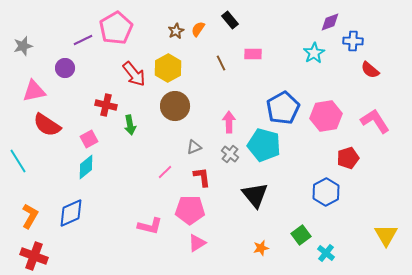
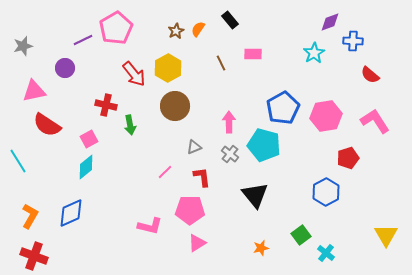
red semicircle at (370, 70): moved 5 px down
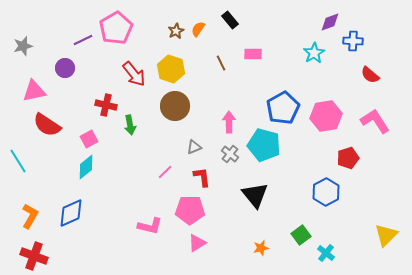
yellow hexagon at (168, 68): moved 3 px right, 1 px down; rotated 12 degrees counterclockwise
yellow triangle at (386, 235): rotated 15 degrees clockwise
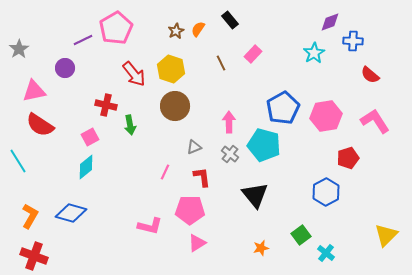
gray star at (23, 46): moved 4 px left, 3 px down; rotated 18 degrees counterclockwise
pink rectangle at (253, 54): rotated 48 degrees counterclockwise
red semicircle at (47, 125): moved 7 px left
pink square at (89, 139): moved 1 px right, 2 px up
pink line at (165, 172): rotated 21 degrees counterclockwise
blue diamond at (71, 213): rotated 40 degrees clockwise
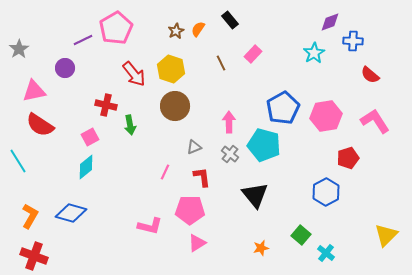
green square at (301, 235): rotated 12 degrees counterclockwise
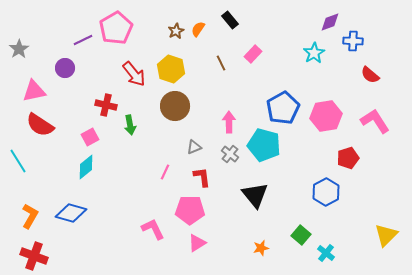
pink L-shape at (150, 226): moved 3 px right, 3 px down; rotated 130 degrees counterclockwise
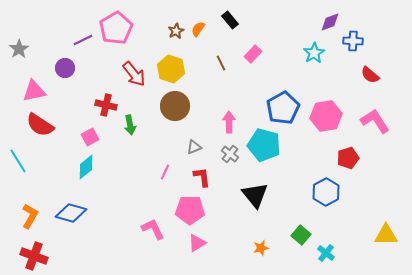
yellow triangle at (386, 235): rotated 45 degrees clockwise
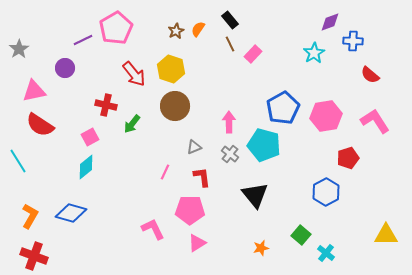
brown line at (221, 63): moved 9 px right, 19 px up
green arrow at (130, 125): moved 2 px right, 1 px up; rotated 48 degrees clockwise
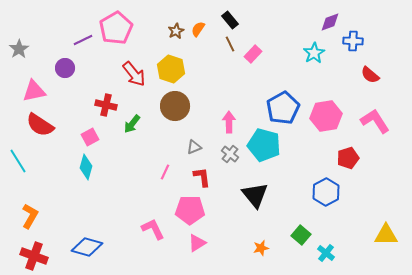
cyan diamond at (86, 167): rotated 35 degrees counterclockwise
blue diamond at (71, 213): moved 16 px right, 34 px down
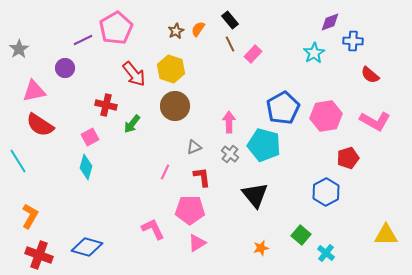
pink L-shape at (375, 121): rotated 152 degrees clockwise
red cross at (34, 256): moved 5 px right, 1 px up
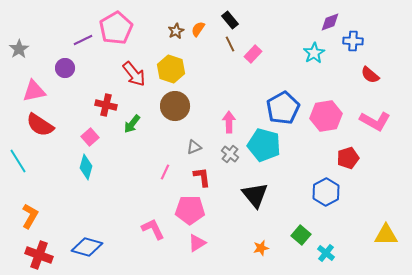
pink square at (90, 137): rotated 12 degrees counterclockwise
